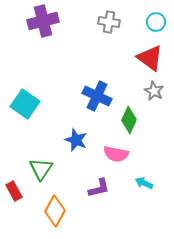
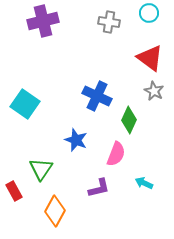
cyan circle: moved 7 px left, 9 px up
pink semicircle: rotated 80 degrees counterclockwise
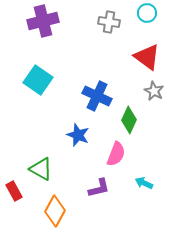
cyan circle: moved 2 px left
red triangle: moved 3 px left, 1 px up
cyan square: moved 13 px right, 24 px up
blue star: moved 2 px right, 5 px up
green triangle: rotated 35 degrees counterclockwise
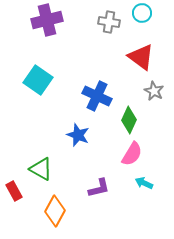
cyan circle: moved 5 px left
purple cross: moved 4 px right, 1 px up
red triangle: moved 6 px left
pink semicircle: moved 16 px right; rotated 10 degrees clockwise
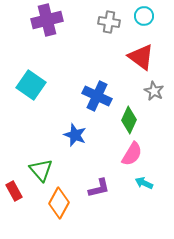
cyan circle: moved 2 px right, 3 px down
cyan square: moved 7 px left, 5 px down
blue star: moved 3 px left
green triangle: moved 1 px down; rotated 20 degrees clockwise
orange diamond: moved 4 px right, 8 px up
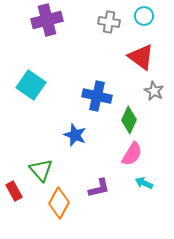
blue cross: rotated 12 degrees counterclockwise
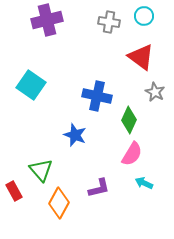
gray star: moved 1 px right, 1 px down
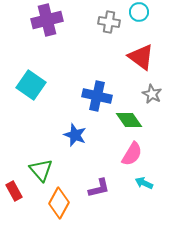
cyan circle: moved 5 px left, 4 px up
gray star: moved 3 px left, 2 px down
green diamond: rotated 60 degrees counterclockwise
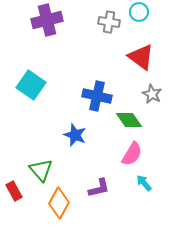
cyan arrow: rotated 24 degrees clockwise
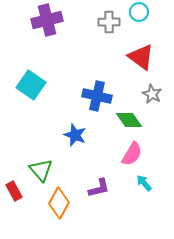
gray cross: rotated 10 degrees counterclockwise
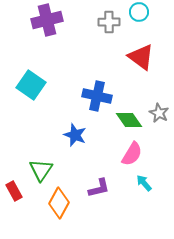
gray star: moved 7 px right, 19 px down
green triangle: rotated 15 degrees clockwise
